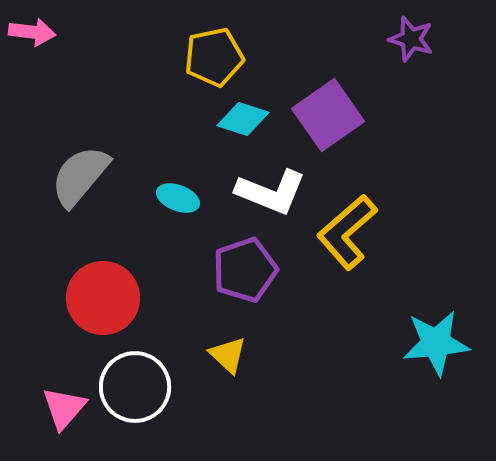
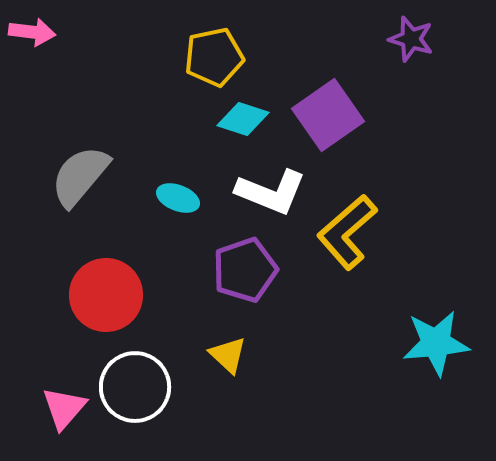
red circle: moved 3 px right, 3 px up
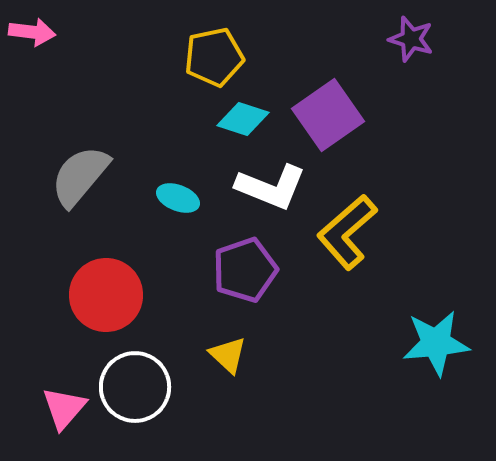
white L-shape: moved 5 px up
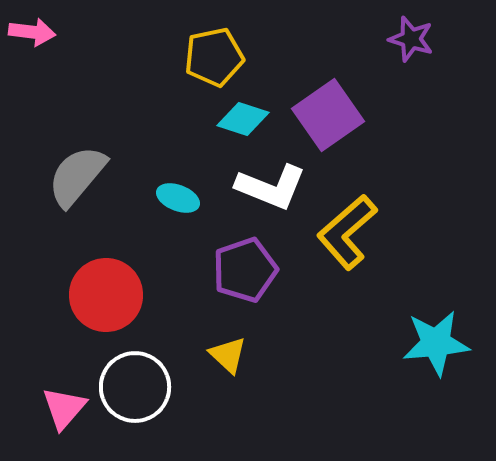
gray semicircle: moved 3 px left
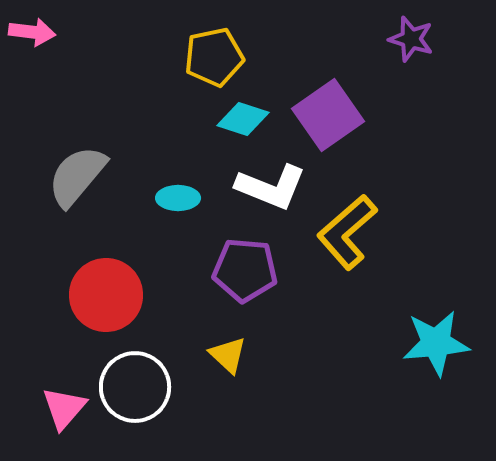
cyan ellipse: rotated 21 degrees counterclockwise
purple pentagon: rotated 24 degrees clockwise
